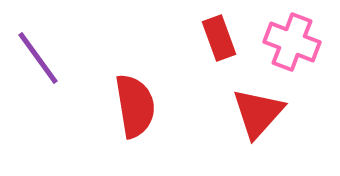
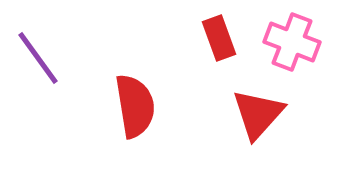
red triangle: moved 1 px down
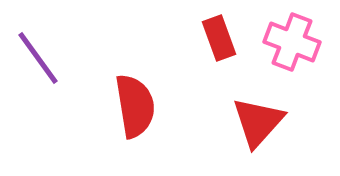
red triangle: moved 8 px down
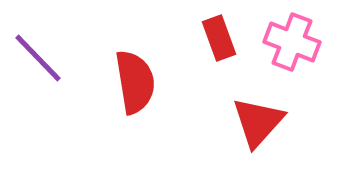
purple line: rotated 8 degrees counterclockwise
red semicircle: moved 24 px up
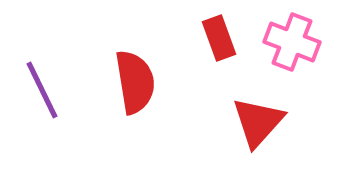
purple line: moved 4 px right, 32 px down; rotated 18 degrees clockwise
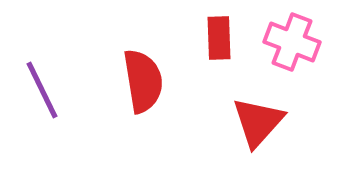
red rectangle: rotated 18 degrees clockwise
red semicircle: moved 8 px right, 1 px up
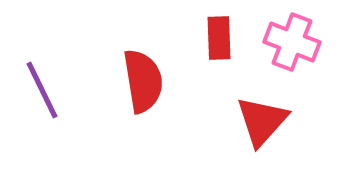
red triangle: moved 4 px right, 1 px up
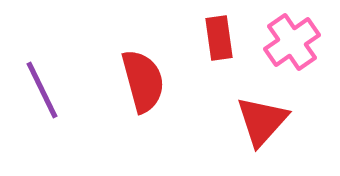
red rectangle: rotated 6 degrees counterclockwise
pink cross: rotated 34 degrees clockwise
red semicircle: rotated 6 degrees counterclockwise
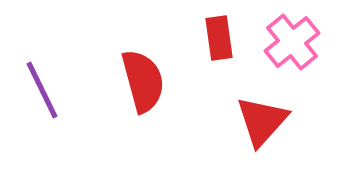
pink cross: rotated 4 degrees counterclockwise
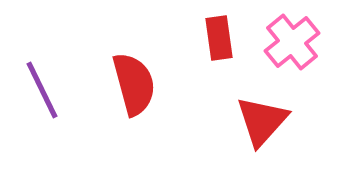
red semicircle: moved 9 px left, 3 px down
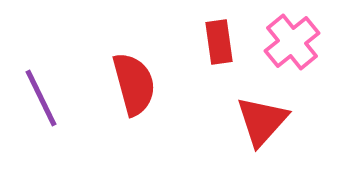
red rectangle: moved 4 px down
purple line: moved 1 px left, 8 px down
